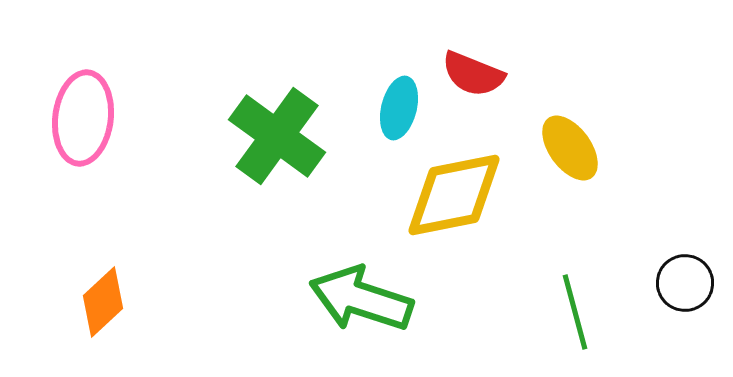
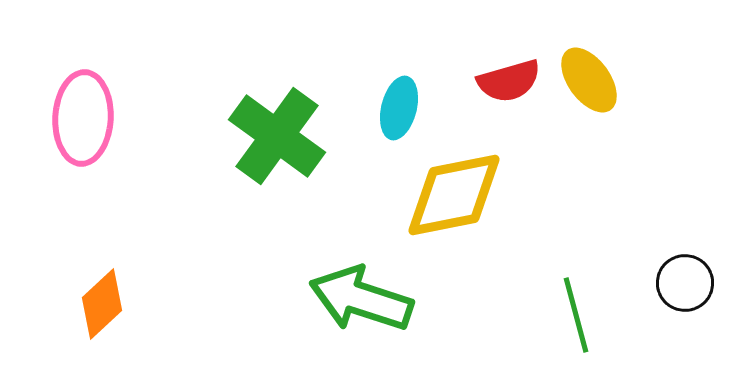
red semicircle: moved 36 px right, 7 px down; rotated 38 degrees counterclockwise
pink ellipse: rotated 4 degrees counterclockwise
yellow ellipse: moved 19 px right, 68 px up
orange diamond: moved 1 px left, 2 px down
green line: moved 1 px right, 3 px down
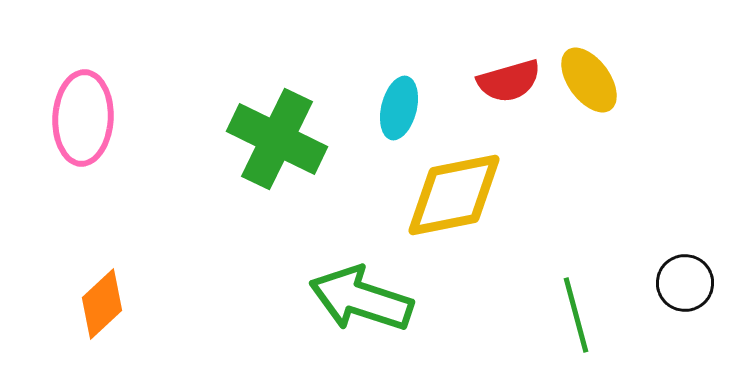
green cross: moved 3 px down; rotated 10 degrees counterclockwise
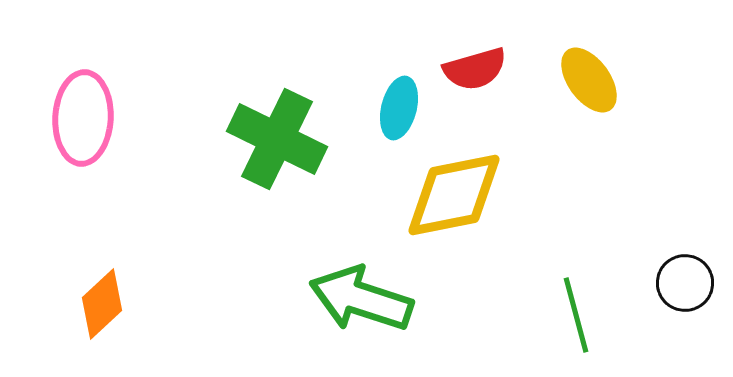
red semicircle: moved 34 px left, 12 px up
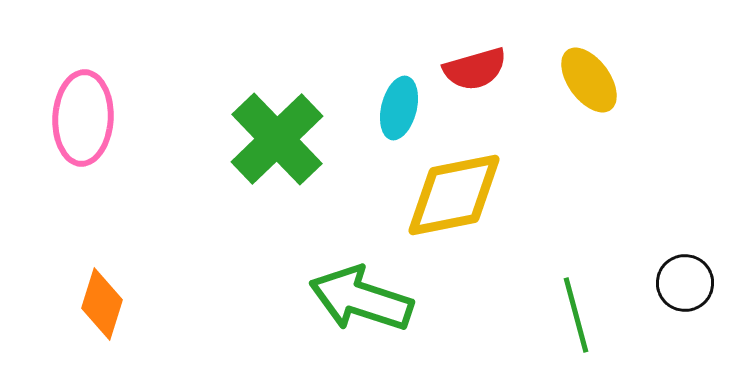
green cross: rotated 20 degrees clockwise
orange diamond: rotated 30 degrees counterclockwise
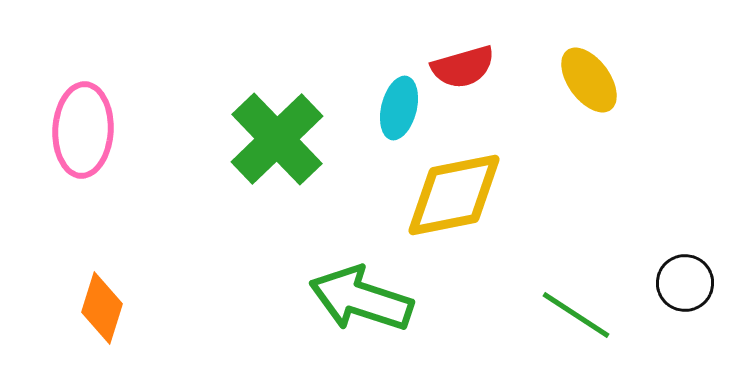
red semicircle: moved 12 px left, 2 px up
pink ellipse: moved 12 px down
orange diamond: moved 4 px down
green line: rotated 42 degrees counterclockwise
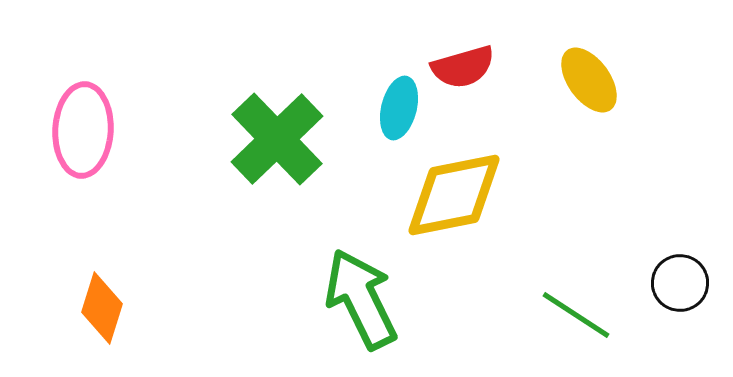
black circle: moved 5 px left
green arrow: rotated 46 degrees clockwise
